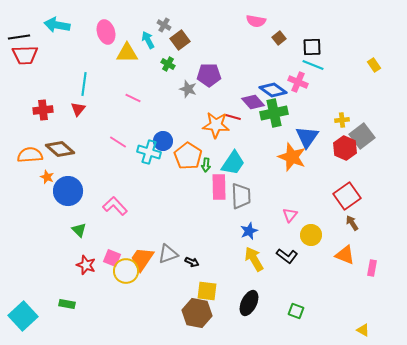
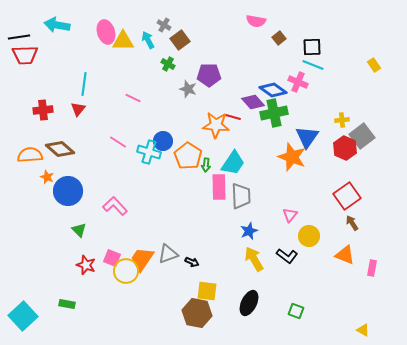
yellow triangle at (127, 53): moved 4 px left, 12 px up
yellow circle at (311, 235): moved 2 px left, 1 px down
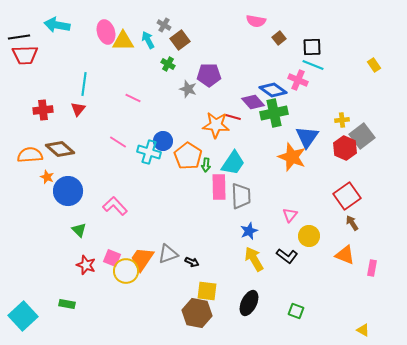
pink cross at (298, 82): moved 2 px up
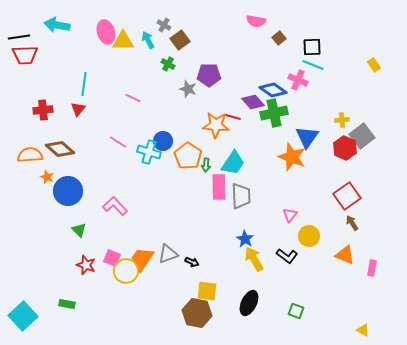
blue star at (249, 231): moved 4 px left, 8 px down; rotated 18 degrees counterclockwise
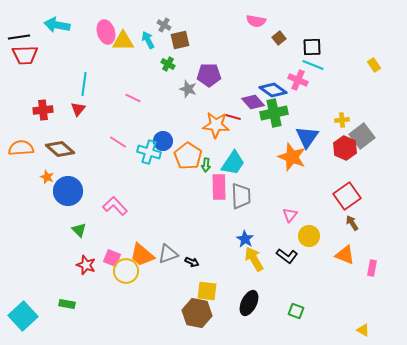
brown square at (180, 40): rotated 24 degrees clockwise
orange semicircle at (30, 155): moved 9 px left, 7 px up
orange trapezoid at (142, 259): moved 4 px up; rotated 84 degrees counterclockwise
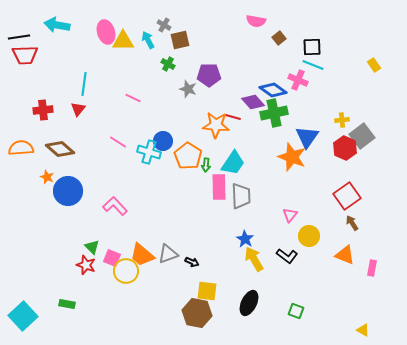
green triangle at (79, 230): moved 13 px right, 17 px down
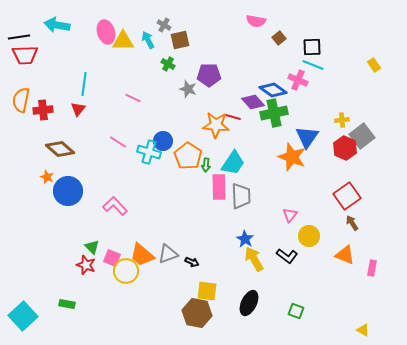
orange semicircle at (21, 148): moved 48 px up; rotated 75 degrees counterclockwise
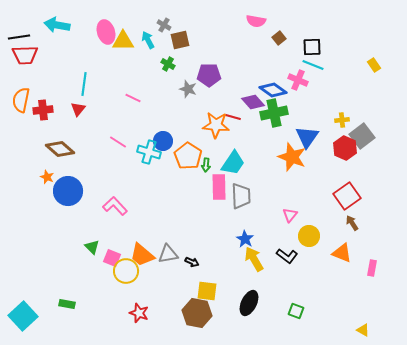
gray triangle at (168, 254): rotated 10 degrees clockwise
orange triangle at (345, 255): moved 3 px left, 2 px up
red star at (86, 265): moved 53 px right, 48 px down
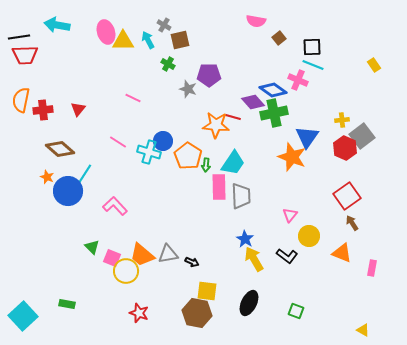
cyan line at (84, 84): moved 91 px down; rotated 25 degrees clockwise
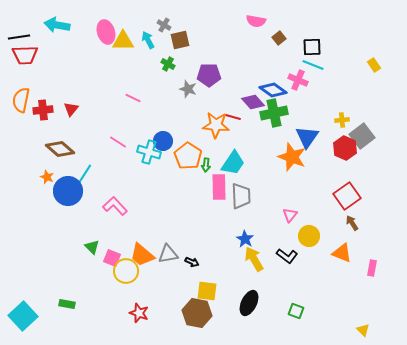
red triangle at (78, 109): moved 7 px left
yellow triangle at (363, 330): rotated 16 degrees clockwise
